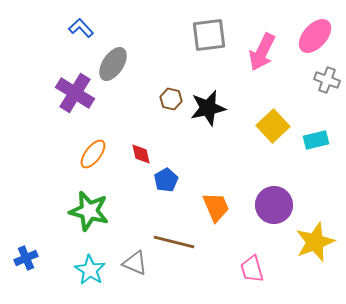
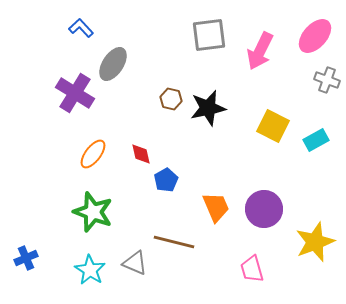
pink arrow: moved 2 px left, 1 px up
yellow square: rotated 20 degrees counterclockwise
cyan rectangle: rotated 15 degrees counterclockwise
purple circle: moved 10 px left, 4 px down
green star: moved 4 px right, 1 px down; rotated 6 degrees clockwise
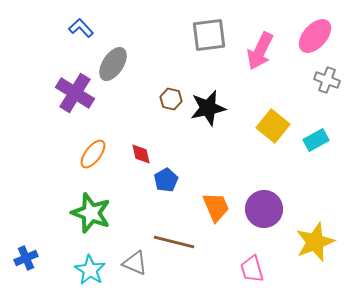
yellow square: rotated 12 degrees clockwise
green star: moved 2 px left, 1 px down
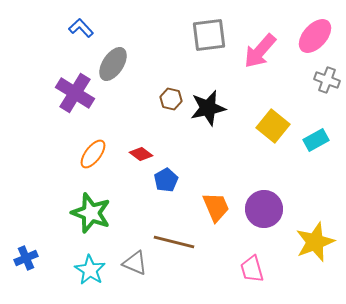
pink arrow: rotated 15 degrees clockwise
red diamond: rotated 40 degrees counterclockwise
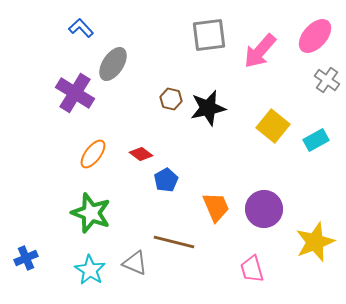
gray cross: rotated 15 degrees clockwise
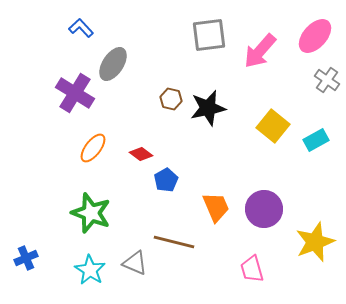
orange ellipse: moved 6 px up
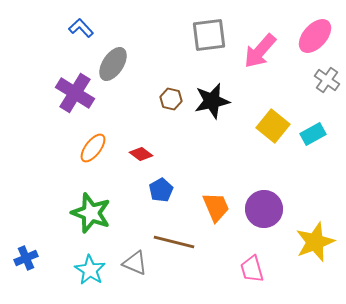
black star: moved 4 px right, 7 px up
cyan rectangle: moved 3 px left, 6 px up
blue pentagon: moved 5 px left, 10 px down
